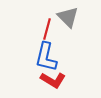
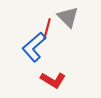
blue L-shape: moved 12 px left, 10 px up; rotated 36 degrees clockwise
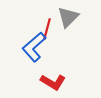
gray triangle: rotated 30 degrees clockwise
red L-shape: moved 2 px down
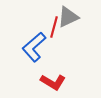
gray triangle: rotated 20 degrees clockwise
red line: moved 7 px right, 2 px up
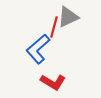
blue L-shape: moved 4 px right, 2 px down
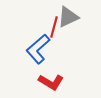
red L-shape: moved 2 px left
